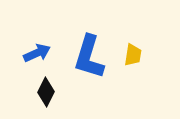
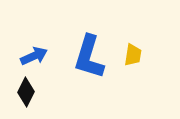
blue arrow: moved 3 px left, 3 px down
black diamond: moved 20 px left
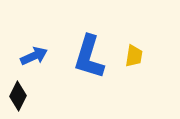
yellow trapezoid: moved 1 px right, 1 px down
black diamond: moved 8 px left, 4 px down
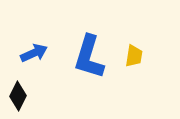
blue arrow: moved 3 px up
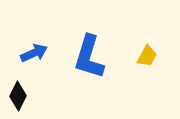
yellow trapezoid: moved 13 px right; rotated 20 degrees clockwise
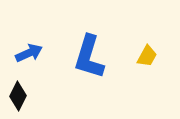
blue arrow: moved 5 px left
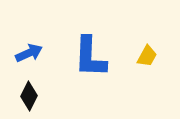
blue L-shape: moved 1 px right; rotated 15 degrees counterclockwise
black diamond: moved 11 px right
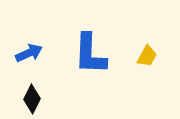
blue L-shape: moved 3 px up
black diamond: moved 3 px right, 3 px down
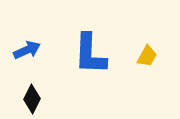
blue arrow: moved 2 px left, 3 px up
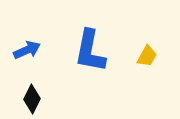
blue L-shape: moved 3 px up; rotated 9 degrees clockwise
